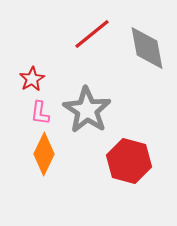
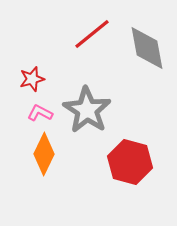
red star: rotated 15 degrees clockwise
pink L-shape: rotated 110 degrees clockwise
red hexagon: moved 1 px right, 1 px down
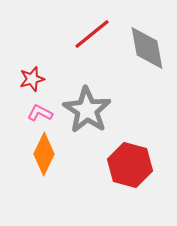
red hexagon: moved 3 px down
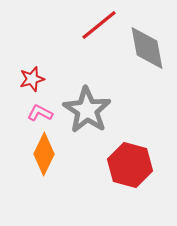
red line: moved 7 px right, 9 px up
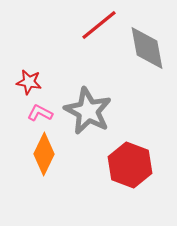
red star: moved 3 px left, 3 px down; rotated 25 degrees clockwise
gray star: moved 1 px right, 1 px down; rotated 6 degrees counterclockwise
red hexagon: rotated 6 degrees clockwise
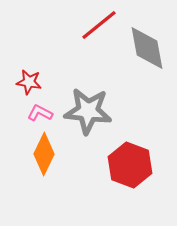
gray star: rotated 21 degrees counterclockwise
